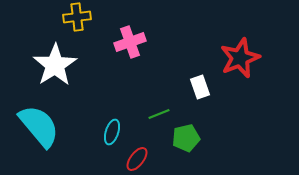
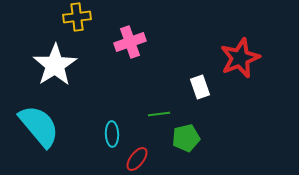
green line: rotated 15 degrees clockwise
cyan ellipse: moved 2 px down; rotated 20 degrees counterclockwise
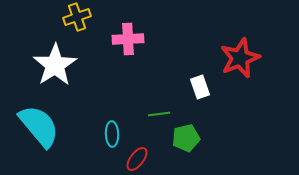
yellow cross: rotated 12 degrees counterclockwise
pink cross: moved 2 px left, 3 px up; rotated 16 degrees clockwise
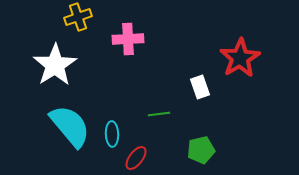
yellow cross: moved 1 px right
red star: rotated 9 degrees counterclockwise
cyan semicircle: moved 31 px right
green pentagon: moved 15 px right, 12 px down
red ellipse: moved 1 px left, 1 px up
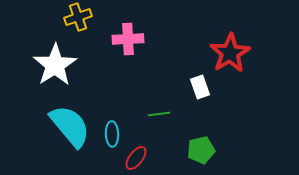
red star: moved 10 px left, 5 px up
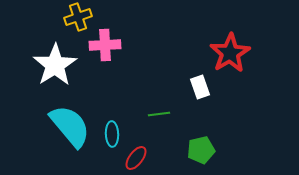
pink cross: moved 23 px left, 6 px down
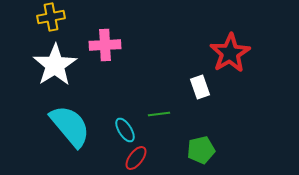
yellow cross: moved 27 px left; rotated 8 degrees clockwise
cyan ellipse: moved 13 px right, 4 px up; rotated 30 degrees counterclockwise
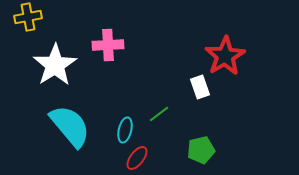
yellow cross: moved 23 px left
pink cross: moved 3 px right
red star: moved 5 px left, 3 px down
green line: rotated 30 degrees counterclockwise
cyan ellipse: rotated 45 degrees clockwise
red ellipse: moved 1 px right
